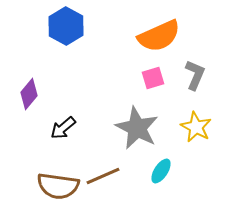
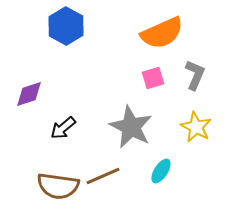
orange semicircle: moved 3 px right, 3 px up
purple diamond: rotated 32 degrees clockwise
gray star: moved 6 px left, 1 px up
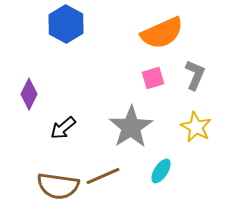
blue hexagon: moved 2 px up
purple diamond: rotated 44 degrees counterclockwise
gray star: rotated 12 degrees clockwise
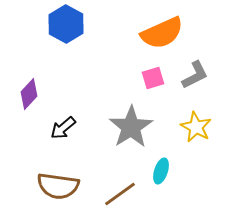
gray L-shape: rotated 40 degrees clockwise
purple diamond: rotated 16 degrees clockwise
cyan ellipse: rotated 15 degrees counterclockwise
brown line: moved 17 px right, 18 px down; rotated 12 degrees counterclockwise
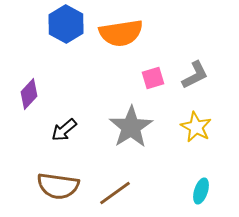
orange semicircle: moved 41 px left; rotated 15 degrees clockwise
black arrow: moved 1 px right, 2 px down
cyan ellipse: moved 40 px right, 20 px down
brown line: moved 5 px left, 1 px up
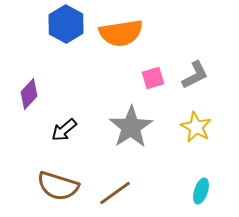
brown semicircle: rotated 9 degrees clockwise
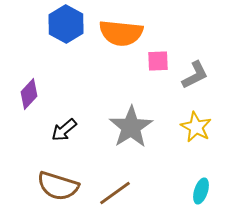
orange semicircle: rotated 15 degrees clockwise
pink square: moved 5 px right, 17 px up; rotated 15 degrees clockwise
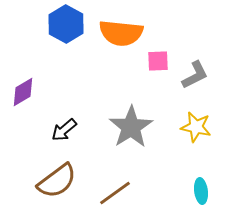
purple diamond: moved 6 px left, 2 px up; rotated 16 degrees clockwise
yellow star: rotated 16 degrees counterclockwise
brown semicircle: moved 1 px left, 5 px up; rotated 54 degrees counterclockwise
cyan ellipse: rotated 25 degrees counterclockwise
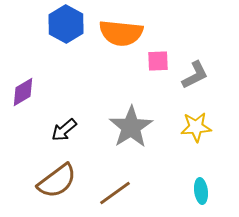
yellow star: rotated 16 degrees counterclockwise
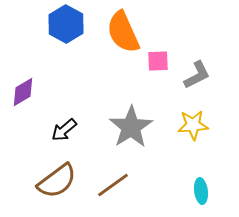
orange semicircle: moved 2 px right, 1 px up; rotated 60 degrees clockwise
gray L-shape: moved 2 px right
yellow star: moved 3 px left, 2 px up
brown line: moved 2 px left, 8 px up
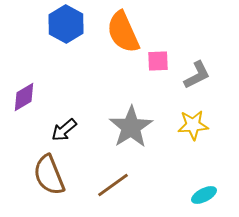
purple diamond: moved 1 px right, 5 px down
brown semicircle: moved 8 px left, 6 px up; rotated 105 degrees clockwise
cyan ellipse: moved 3 px right, 4 px down; rotated 70 degrees clockwise
